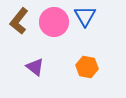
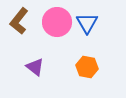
blue triangle: moved 2 px right, 7 px down
pink circle: moved 3 px right
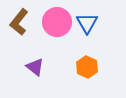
brown L-shape: moved 1 px down
orange hexagon: rotated 15 degrees clockwise
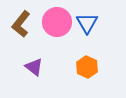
brown L-shape: moved 2 px right, 2 px down
purple triangle: moved 1 px left
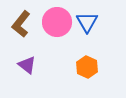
blue triangle: moved 1 px up
purple triangle: moved 7 px left, 2 px up
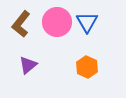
purple triangle: moved 1 px right; rotated 42 degrees clockwise
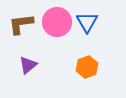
brown L-shape: rotated 44 degrees clockwise
orange hexagon: rotated 15 degrees clockwise
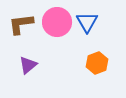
orange hexagon: moved 10 px right, 4 px up
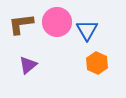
blue triangle: moved 8 px down
orange hexagon: rotated 15 degrees counterclockwise
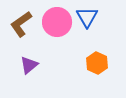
brown L-shape: rotated 28 degrees counterclockwise
blue triangle: moved 13 px up
purple triangle: moved 1 px right
